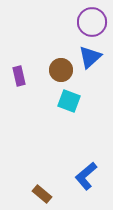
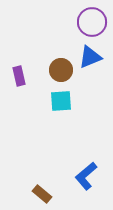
blue triangle: rotated 20 degrees clockwise
cyan square: moved 8 px left; rotated 25 degrees counterclockwise
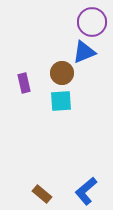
blue triangle: moved 6 px left, 5 px up
brown circle: moved 1 px right, 3 px down
purple rectangle: moved 5 px right, 7 px down
blue L-shape: moved 15 px down
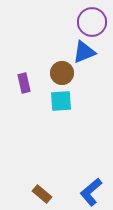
blue L-shape: moved 5 px right, 1 px down
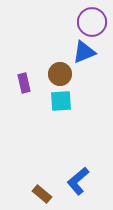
brown circle: moved 2 px left, 1 px down
blue L-shape: moved 13 px left, 11 px up
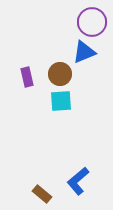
purple rectangle: moved 3 px right, 6 px up
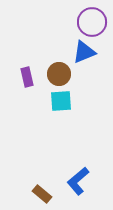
brown circle: moved 1 px left
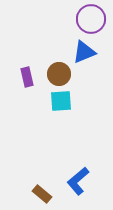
purple circle: moved 1 px left, 3 px up
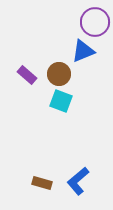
purple circle: moved 4 px right, 3 px down
blue triangle: moved 1 px left, 1 px up
purple rectangle: moved 2 px up; rotated 36 degrees counterclockwise
cyan square: rotated 25 degrees clockwise
brown rectangle: moved 11 px up; rotated 24 degrees counterclockwise
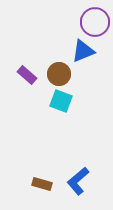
brown rectangle: moved 1 px down
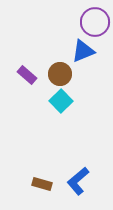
brown circle: moved 1 px right
cyan square: rotated 25 degrees clockwise
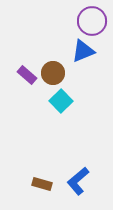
purple circle: moved 3 px left, 1 px up
brown circle: moved 7 px left, 1 px up
